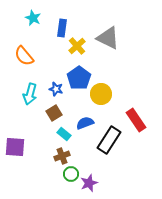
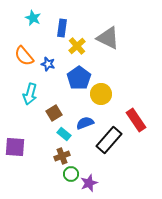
blue star: moved 8 px left, 25 px up
black rectangle: rotated 8 degrees clockwise
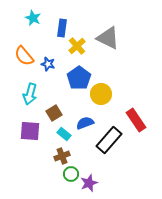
purple square: moved 15 px right, 16 px up
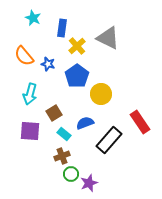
blue pentagon: moved 2 px left, 2 px up
red rectangle: moved 4 px right, 2 px down
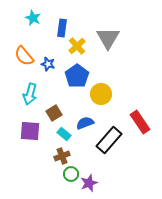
gray triangle: rotated 35 degrees clockwise
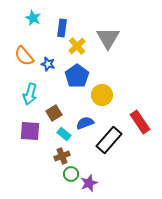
yellow circle: moved 1 px right, 1 px down
